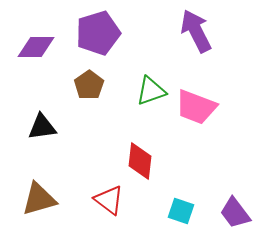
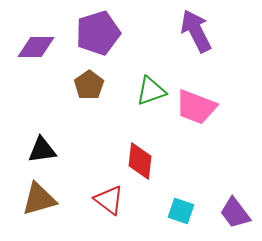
black triangle: moved 23 px down
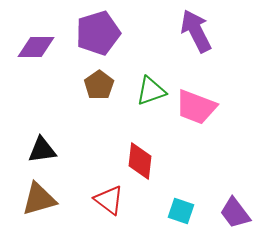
brown pentagon: moved 10 px right
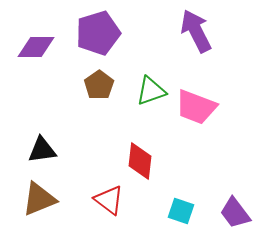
brown triangle: rotated 6 degrees counterclockwise
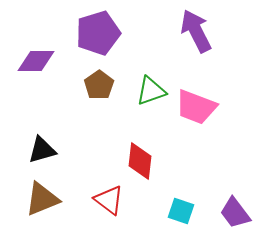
purple diamond: moved 14 px down
black triangle: rotated 8 degrees counterclockwise
brown triangle: moved 3 px right
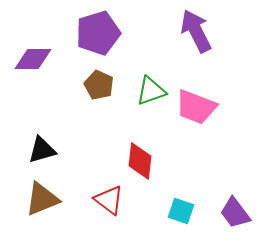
purple diamond: moved 3 px left, 2 px up
brown pentagon: rotated 12 degrees counterclockwise
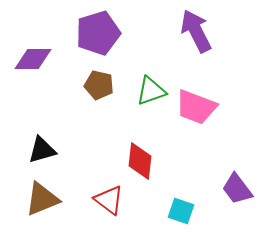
brown pentagon: rotated 12 degrees counterclockwise
purple trapezoid: moved 2 px right, 24 px up
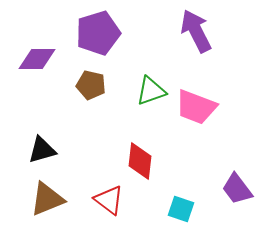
purple diamond: moved 4 px right
brown pentagon: moved 8 px left
brown triangle: moved 5 px right
cyan square: moved 2 px up
